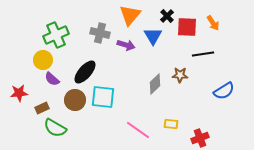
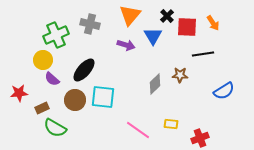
gray cross: moved 10 px left, 9 px up
black ellipse: moved 1 px left, 2 px up
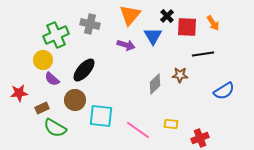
cyan square: moved 2 px left, 19 px down
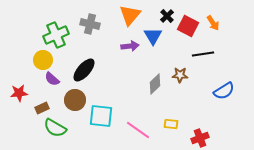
red square: moved 1 px right, 1 px up; rotated 25 degrees clockwise
purple arrow: moved 4 px right, 1 px down; rotated 24 degrees counterclockwise
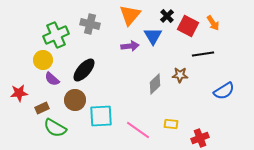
cyan square: rotated 10 degrees counterclockwise
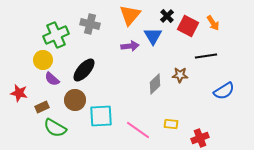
black line: moved 3 px right, 2 px down
red star: rotated 18 degrees clockwise
brown rectangle: moved 1 px up
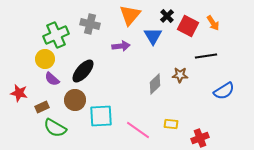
purple arrow: moved 9 px left
yellow circle: moved 2 px right, 1 px up
black ellipse: moved 1 px left, 1 px down
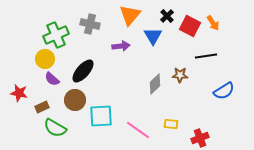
red square: moved 2 px right
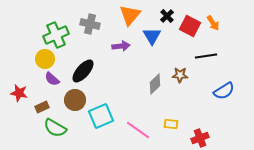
blue triangle: moved 1 px left
cyan square: rotated 20 degrees counterclockwise
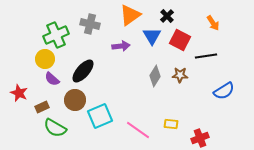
orange triangle: rotated 15 degrees clockwise
red square: moved 10 px left, 14 px down
gray diamond: moved 8 px up; rotated 15 degrees counterclockwise
red star: rotated 12 degrees clockwise
cyan square: moved 1 px left
